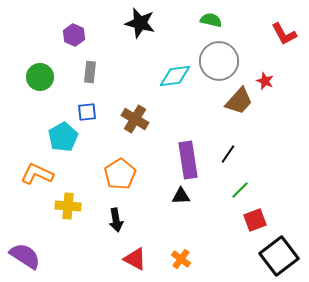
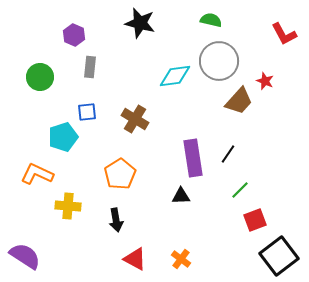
gray rectangle: moved 5 px up
cyan pentagon: rotated 12 degrees clockwise
purple rectangle: moved 5 px right, 2 px up
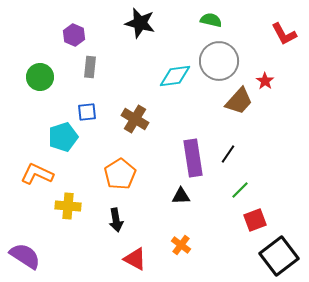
red star: rotated 12 degrees clockwise
orange cross: moved 14 px up
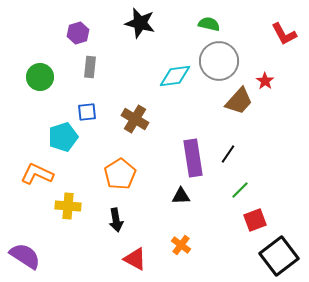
green semicircle: moved 2 px left, 4 px down
purple hexagon: moved 4 px right, 2 px up; rotated 20 degrees clockwise
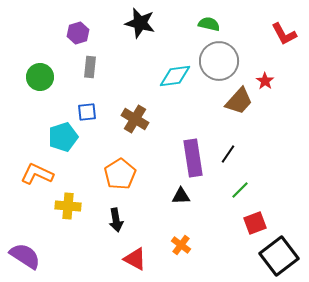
red square: moved 3 px down
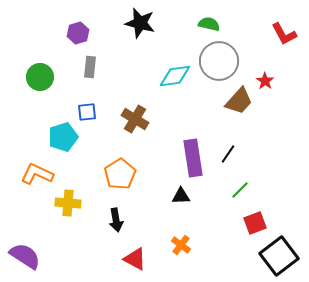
yellow cross: moved 3 px up
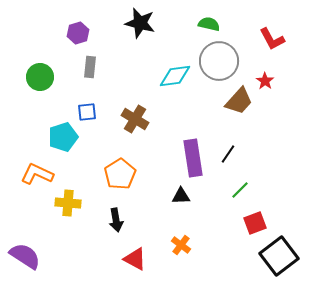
red L-shape: moved 12 px left, 5 px down
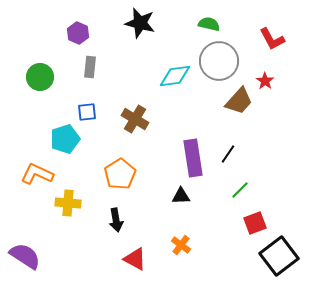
purple hexagon: rotated 20 degrees counterclockwise
cyan pentagon: moved 2 px right, 2 px down
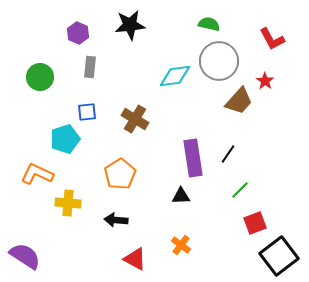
black star: moved 10 px left, 2 px down; rotated 20 degrees counterclockwise
black arrow: rotated 105 degrees clockwise
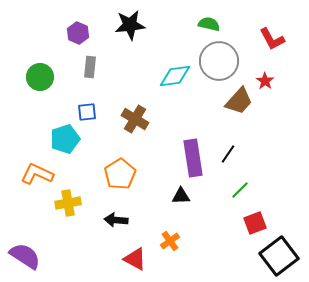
yellow cross: rotated 15 degrees counterclockwise
orange cross: moved 11 px left, 4 px up; rotated 18 degrees clockwise
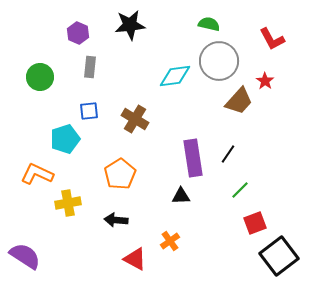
blue square: moved 2 px right, 1 px up
